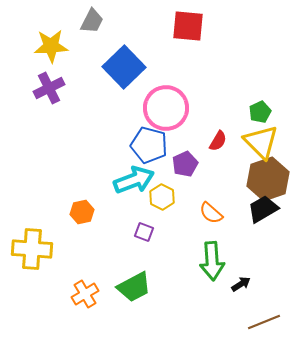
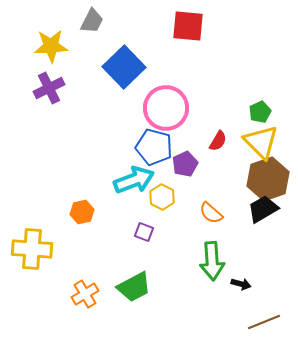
blue pentagon: moved 5 px right, 2 px down
black arrow: rotated 48 degrees clockwise
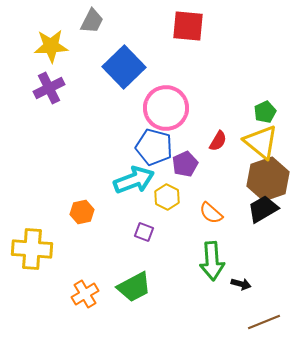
green pentagon: moved 5 px right
yellow triangle: rotated 6 degrees counterclockwise
yellow hexagon: moved 5 px right
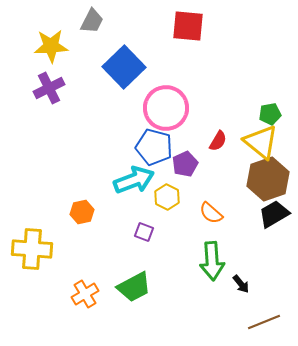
green pentagon: moved 5 px right, 2 px down; rotated 15 degrees clockwise
black trapezoid: moved 11 px right, 5 px down
black arrow: rotated 36 degrees clockwise
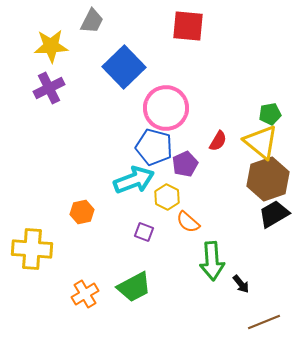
orange semicircle: moved 23 px left, 9 px down
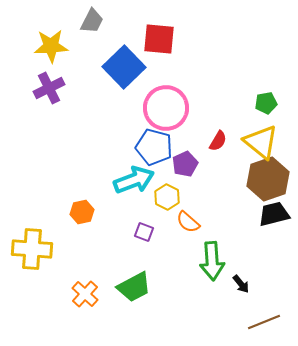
red square: moved 29 px left, 13 px down
green pentagon: moved 4 px left, 11 px up
black trapezoid: rotated 16 degrees clockwise
orange cross: rotated 16 degrees counterclockwise
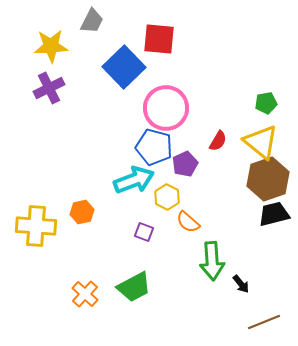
yellow cross: moved 4 px right, 23 px up
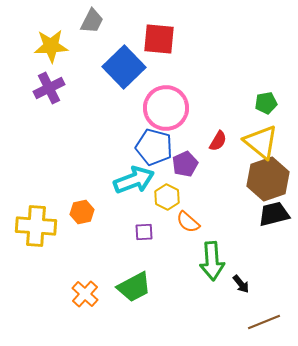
purple square: rotated 24 degrees counterclockwise
